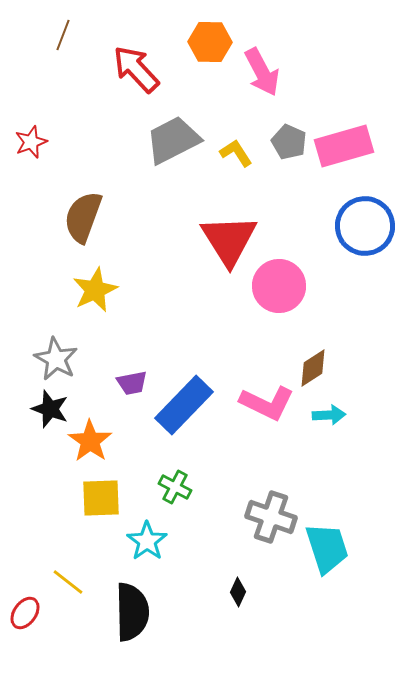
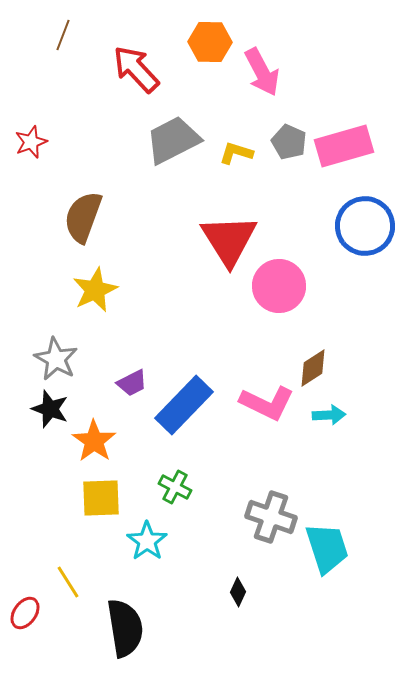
yellow L-shape: rotated 40 degrees counterclockwise
purple trapezoid: rotated 16 degrees counterclockwise
orange star: moved 4 px right
yellow line: rotated 20 degrees clockwise
black semicircle: moved 7 px left, 16 px down; rotated 8 degrees counterclockwise
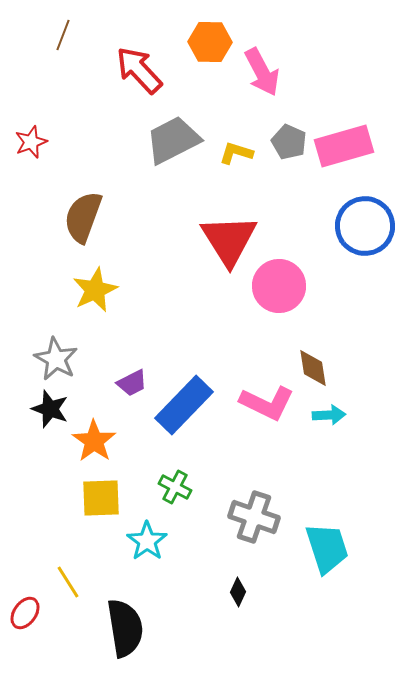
red arrow: moved 3 px right, 1 px down
brown diamond: rotated 66 degrees counterclockwise
gray cross: moved 17 px left
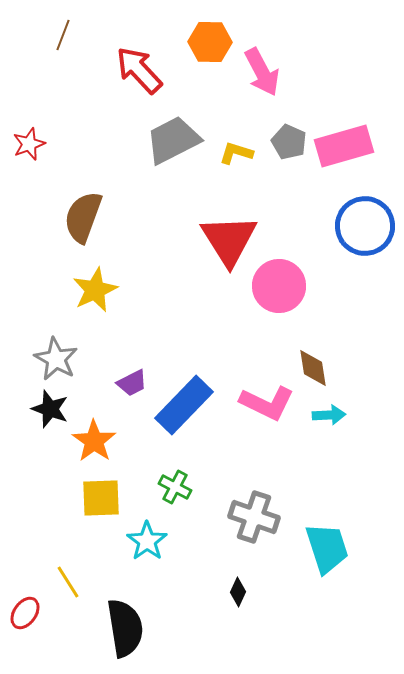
red star: moved 2 px left, 2 px down
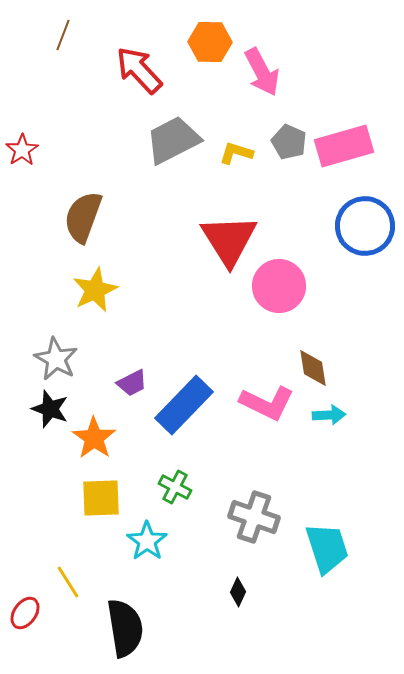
red star: moved 7 px left, 6 px down; rotated 12 degrees counterclockwise
orange star: moved 3 px up
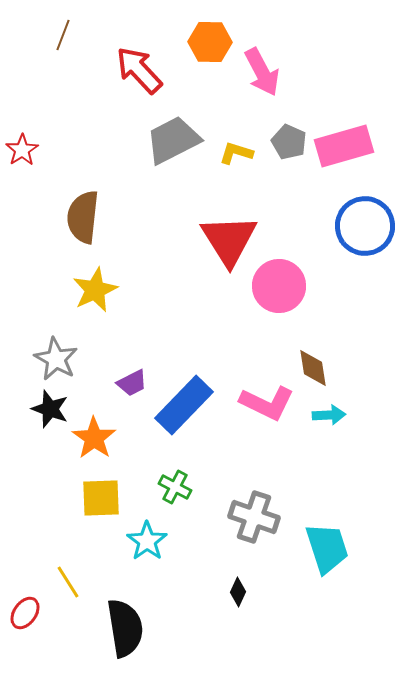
brown semicircle: rotated 14 degrees counterclockwise
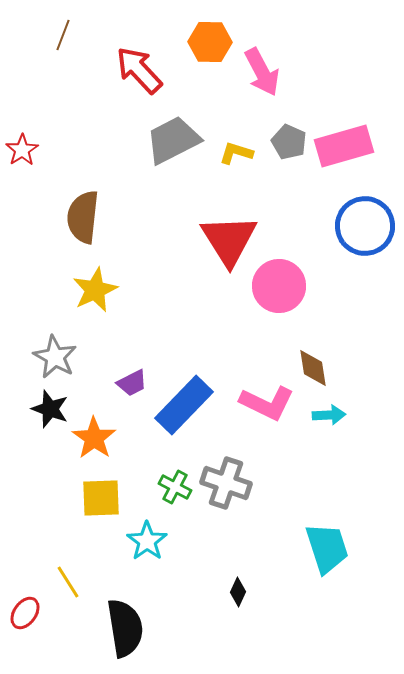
gray star: moved 1 px left, 2 px up
gray cross: moved 28 px left, 34 px up
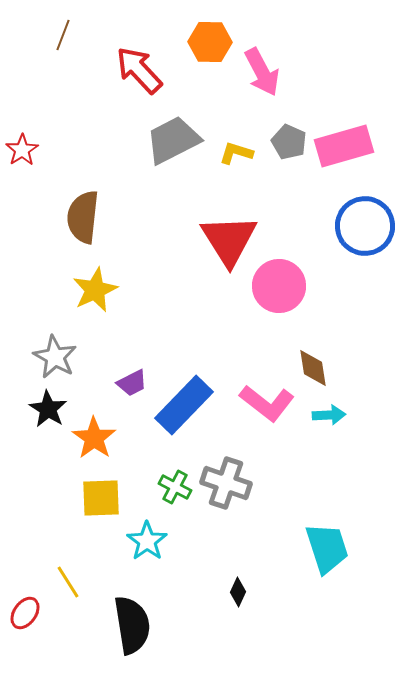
pink L-shape: rotated 12 degrees clockwise
black star: moved 2 px left; rotated 12 degrees clockwise
black semicircle: moved 7 px right, 3 px up
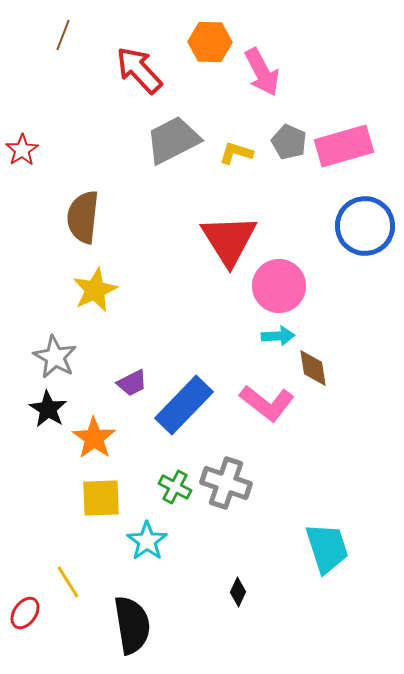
cyan arrow: moved 51 px left, 79 px up
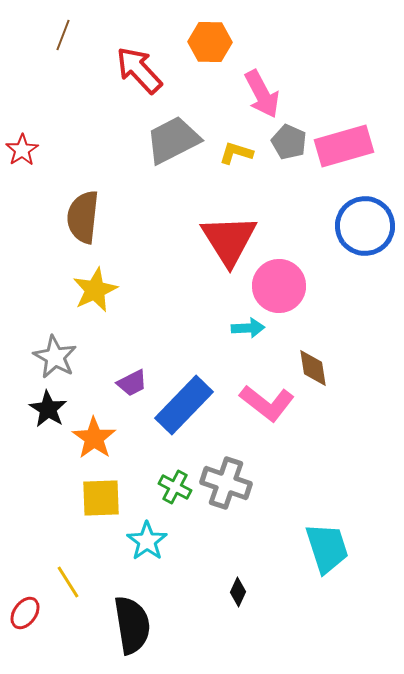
pink arrow: moved 22 px down
cyan arrow: moved 30 px left, 8 px up
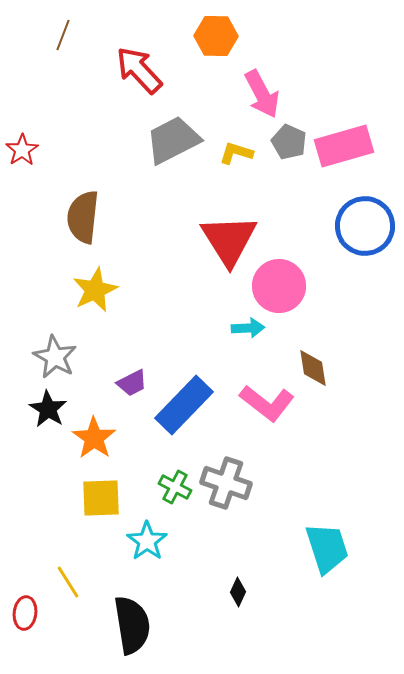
orange hexagon: moved 6 px right, 6 px up
red ellipse: rotated 28 degrees counterclockwise
